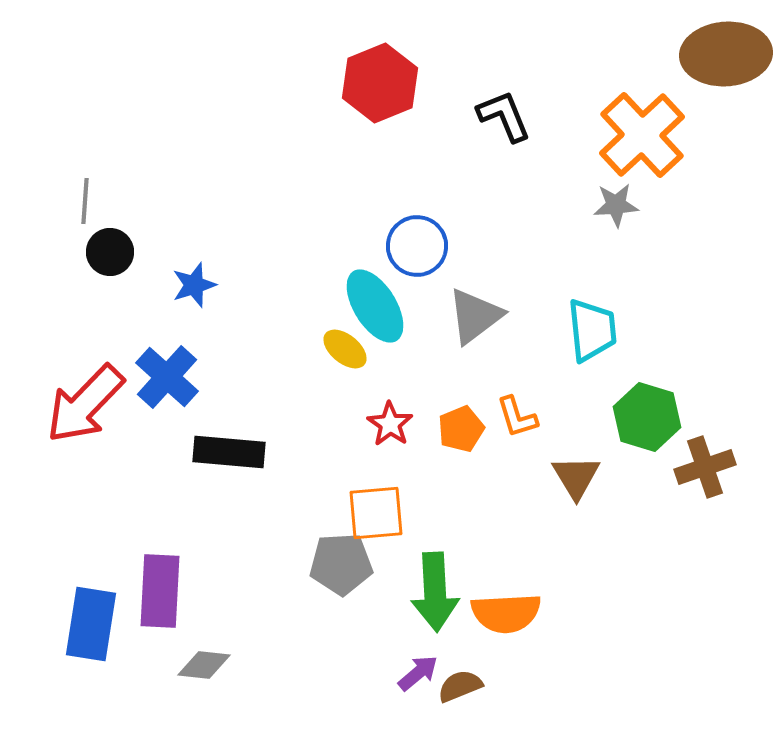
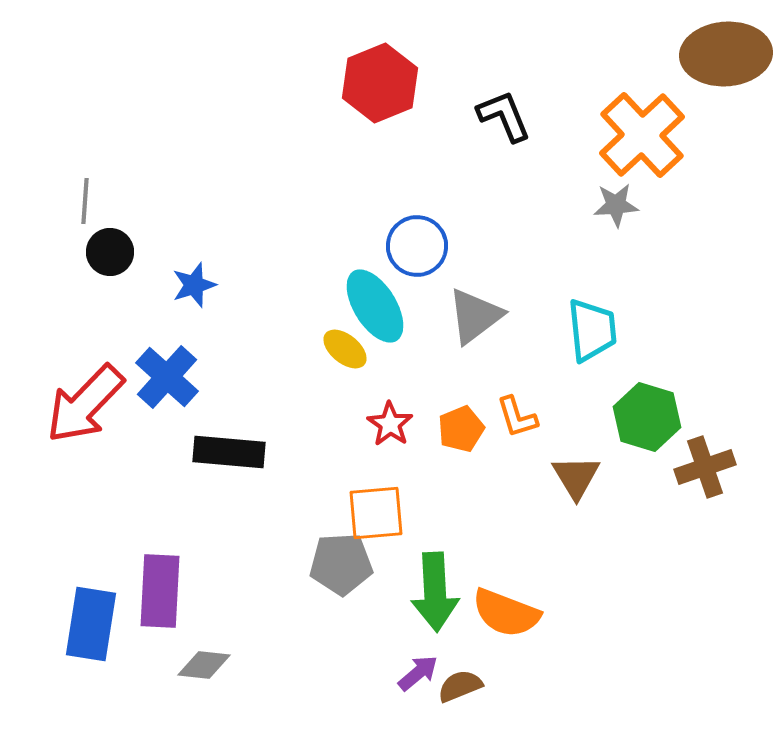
orange semicircle: rotated 24 degrees clockwise
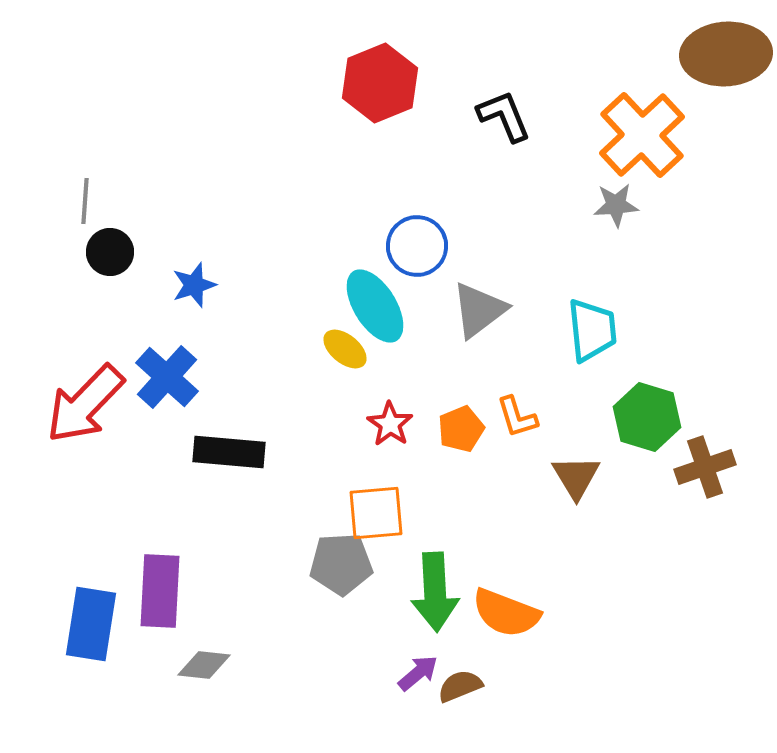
gray triangle: moved 4 px right, 6 px up
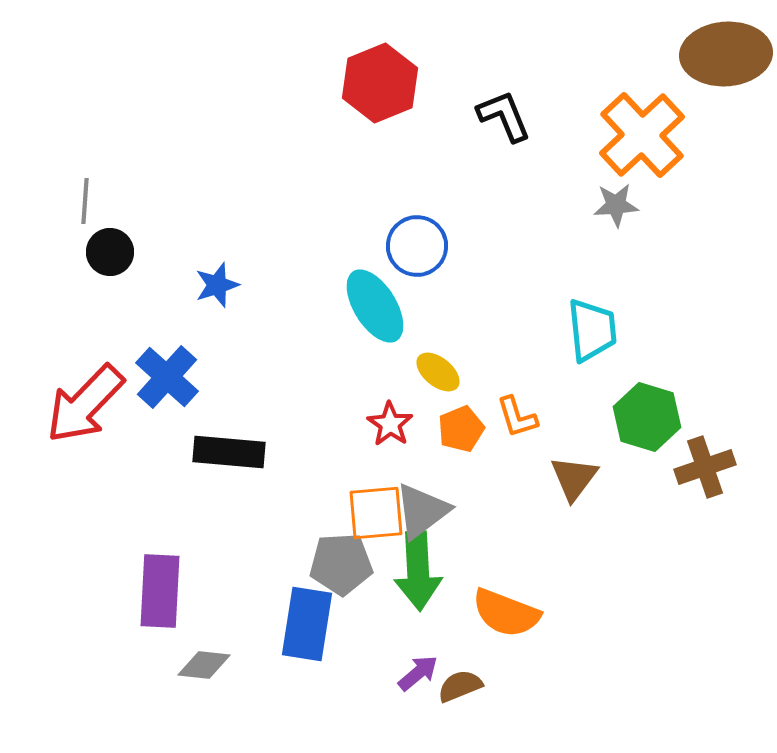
blue star: moved 23 px right
gray triangle: moved 57 px left, 201 px down
yellow ellipse: moved 93 px right, 23 px down
brown triangle: moved 2 px left, 1 px down; rotated 8 degrees clockwise
green arrow: moved 17 px left, 21 px up
blue rectangle: moved 216 px right
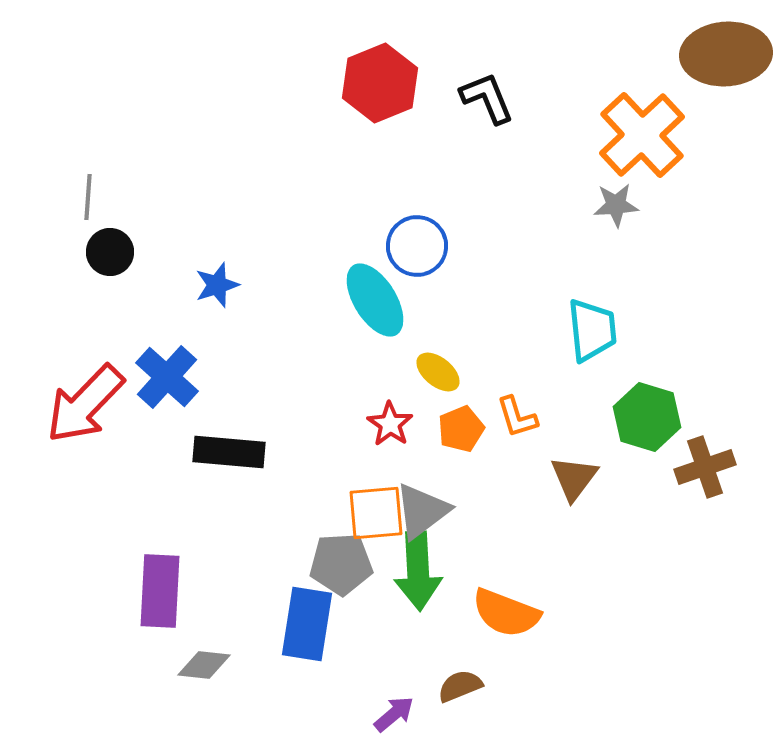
black L-shape: moved 17 px left, 18 px up
gray line: moved 3 px right, 4 px up
cyan ellipse: moved 6 px up
purple arrow: moved 24 px left, 41 px down
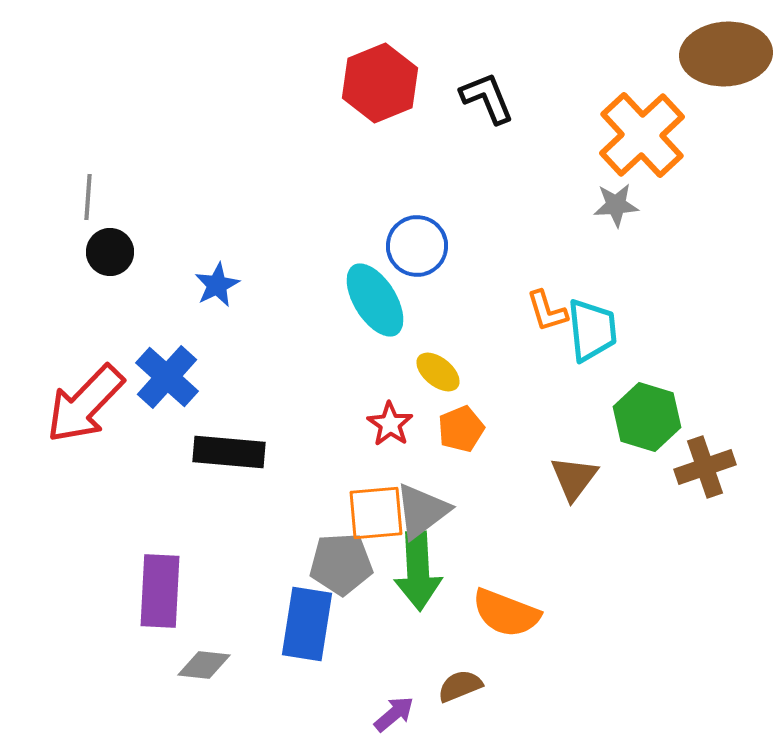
blue star: rotated 9 degrees counterclockwise
orange L-shape: moved 30 px right, 106 px up
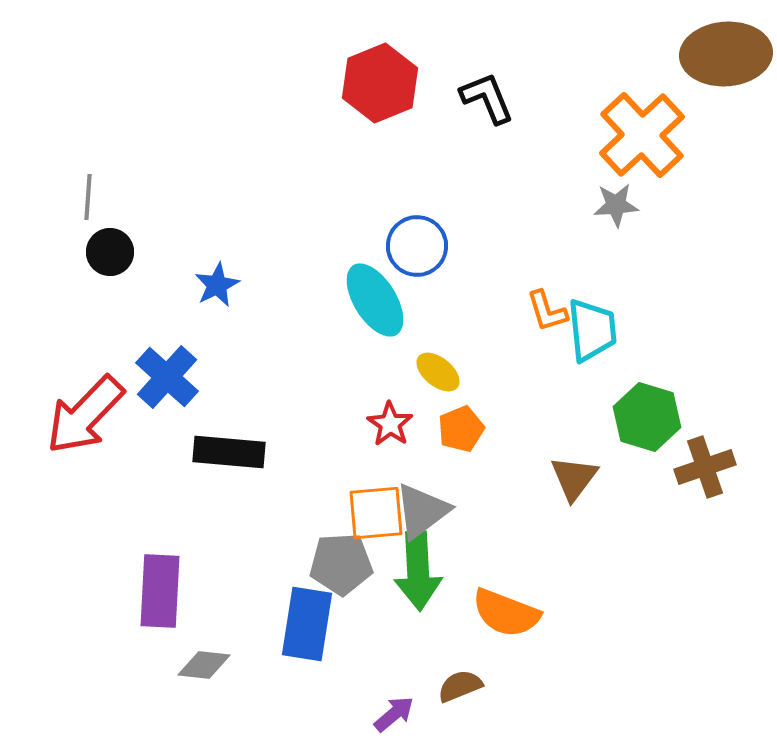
red arrow: moved 11 px down
